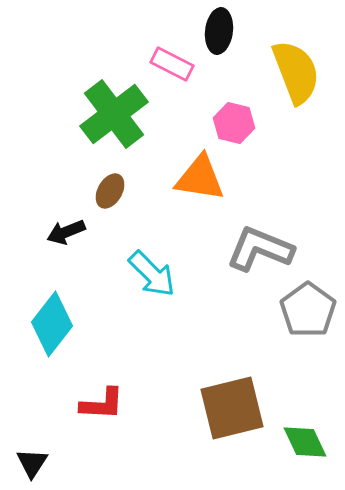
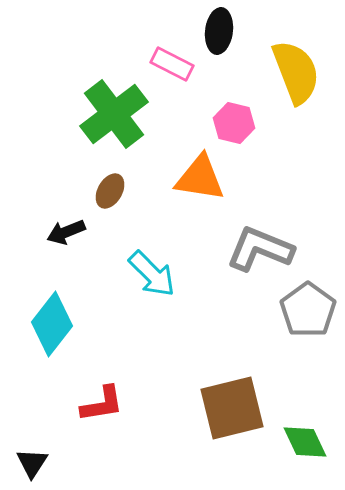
red L-shape: rotated 12 degrees counterclockwise
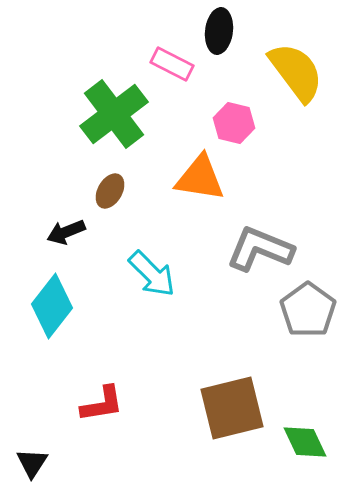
yellow semicircle: rotated 16 degrees counterclockwise
cyan diamond: moved 18 px up
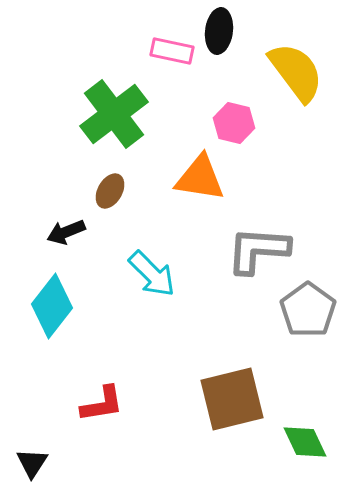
pink rectangle: moved 13 px up; rotated 15 degrees counterclockwise
gray L-shape: moved 2 px left, 1 px down; rotated 18 degrees counterclockwise
brown square: moved 9 px up
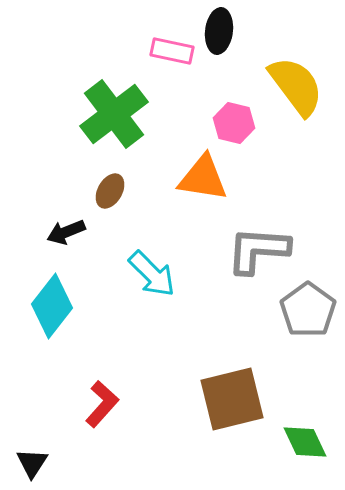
yellow semicircle: moved 14 px down
orange triangle: moved 3 px right
red L-shape: rotated 39 degrees counterclockwise
